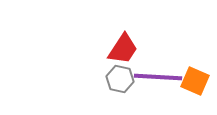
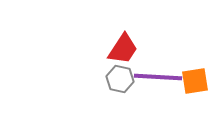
orange square: rotated 32 degrees counterclockwise
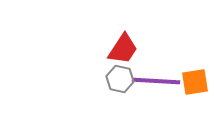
purple line: moved 2 px left, 4 px down
orange square: moved 1 px down
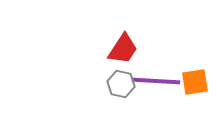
gray hexagon: moved 1 px right, 5 px down
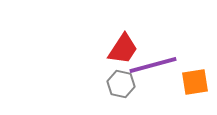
purple line: moved 3 px left, 16 px up; rotated 18 degrees counterclockwise
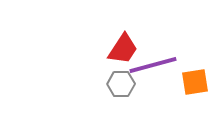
gray hexagon: rotated 12 degrees counterclockwise
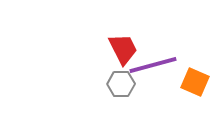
red trapezoid: rotated 60 degrees counterclockwise
orange square: rotated 32 degrees clockwise
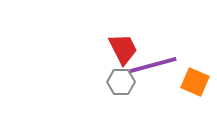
gray hexagon: moved 2 px up
